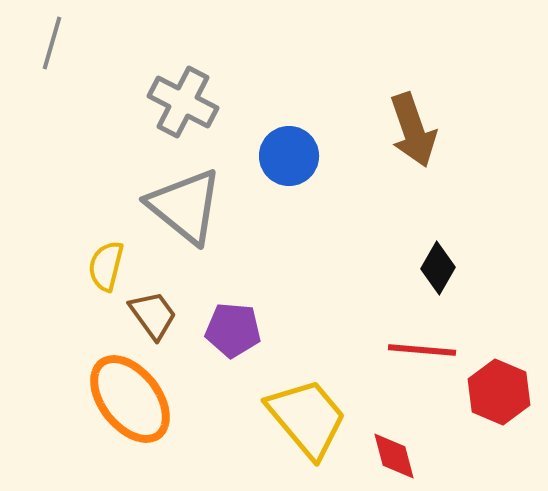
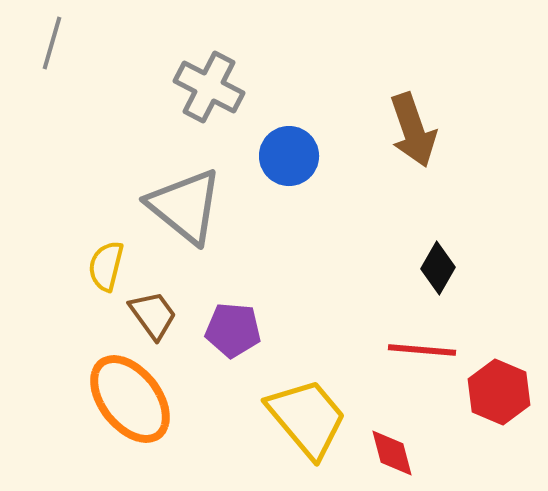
gray cross: moved 26 px right, 15 px up
red diamond: moved 2 px left, 3 px up
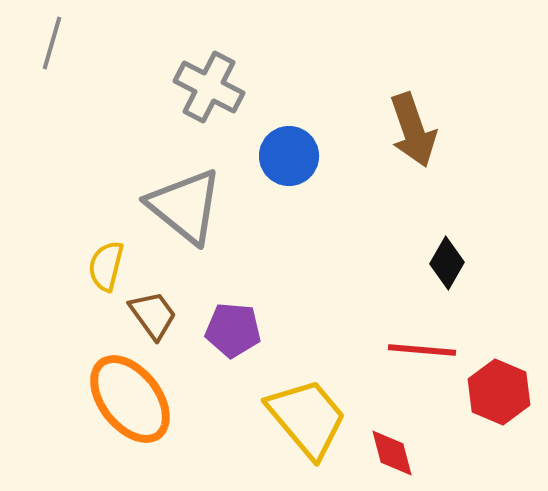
black diamond: moved 9 px right, 5 px up
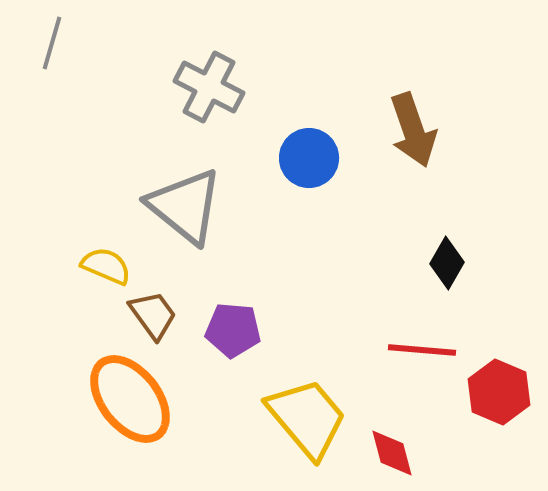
blue circle: moved 20 px right, 2 px down
yellow semicircle: rotated 99 degrees clockwise
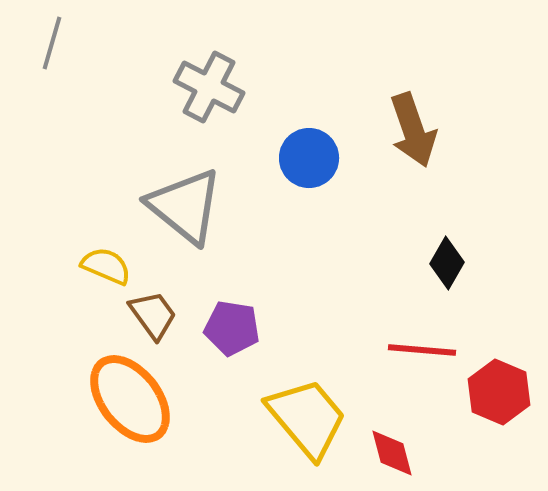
purple pentagon: moved 1 px left, 2 px up; rotated 4 degrees clockwise
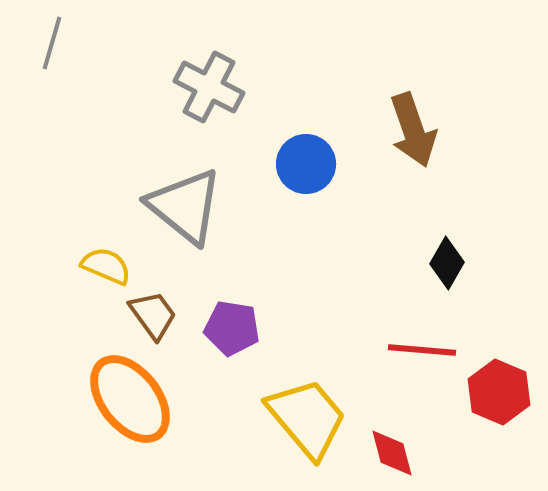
blue circle: moved 3 px left, 6 px down
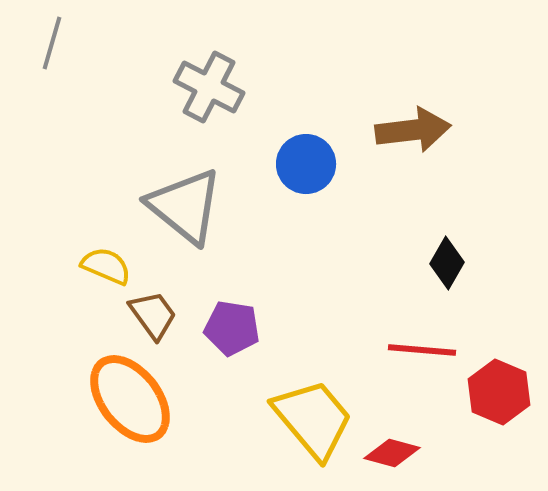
brown arrow: rotated 78 degrees counterclockwise
yellow trapezoid: moved 6 px right, 1 px down
red diamond: rotated 60 degrees counterclockwise
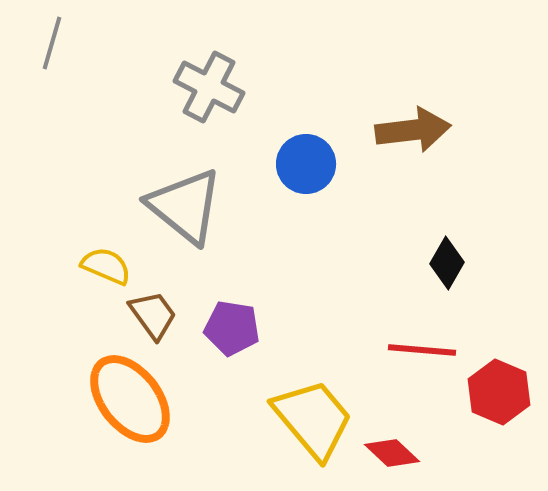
red diamond: rotated 28 degrees clockwise
